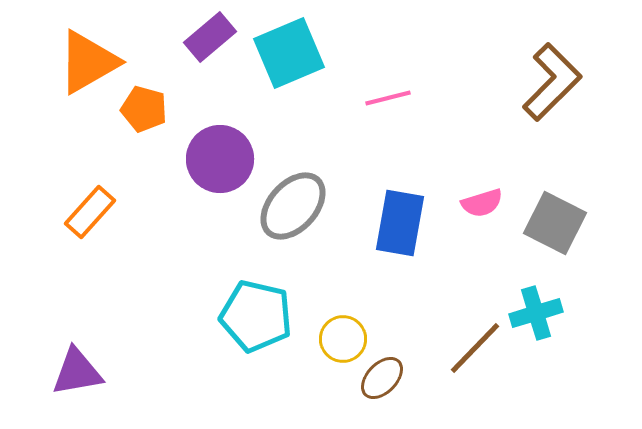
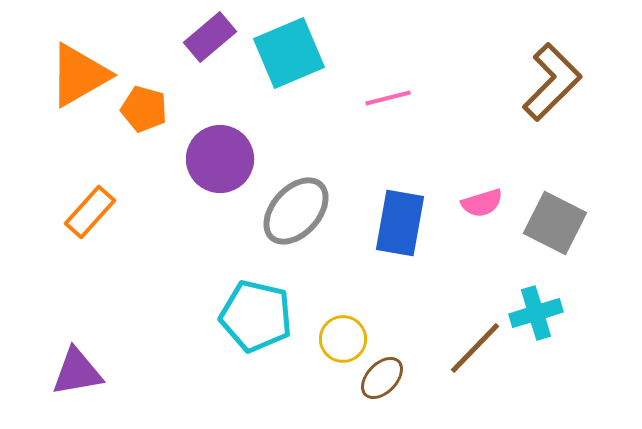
orange triangle: moved 9 px left, 13 px down
gray ellipse: moved 3 px right, 5 px down
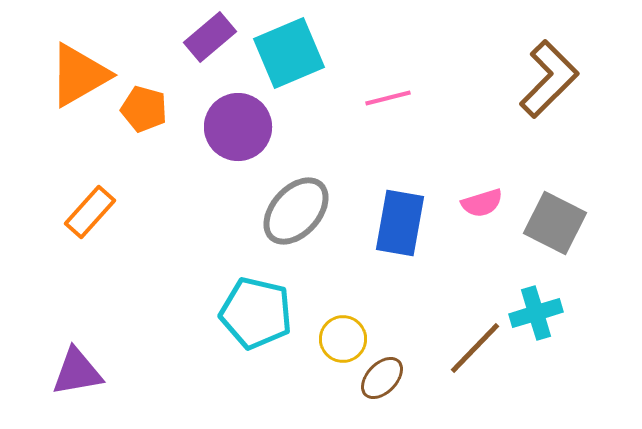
brown L-shape: moved 3 px left, 3 px up
purple circle: moved 18 px right, 32 px up
cyan pentagon: moved 3 px up
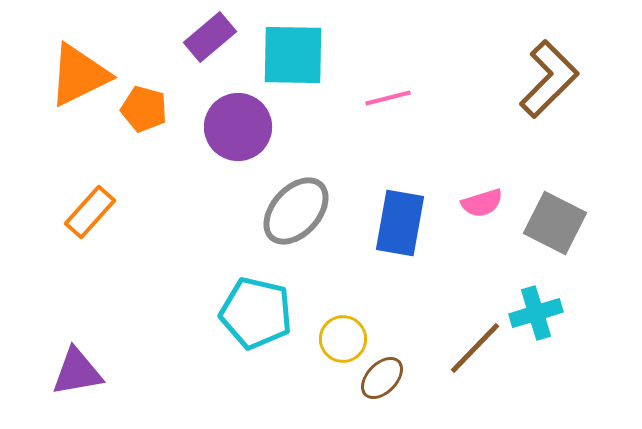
cyan square: moved 4 px right, 2 px down; rotated 24 degrees clockwise
orange triangle: rotated 4 degrees clockwise
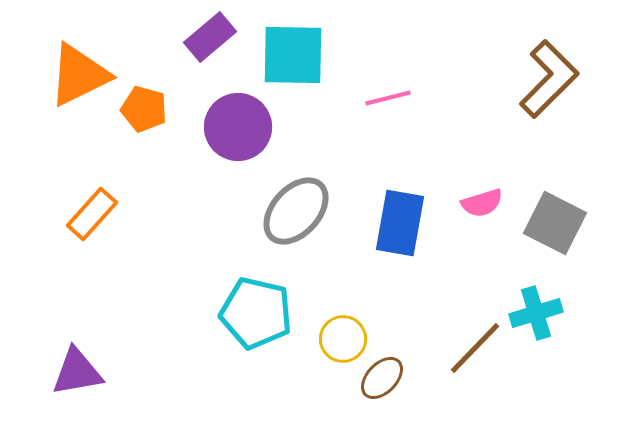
orange rectangle: moved 2 px right, 2 px down
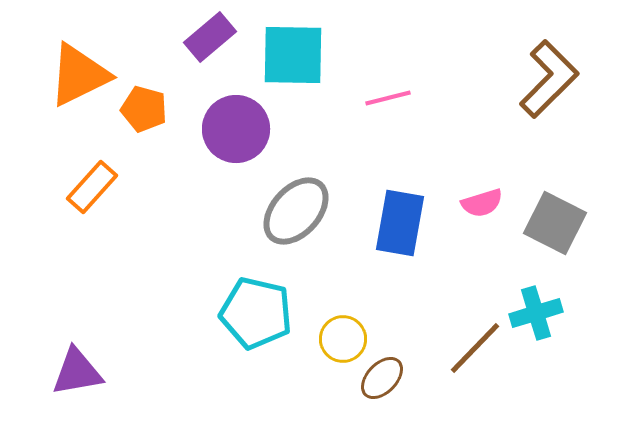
purple circle: moved 2 px left, 2 px down
orange rectangle: moved 27 px up
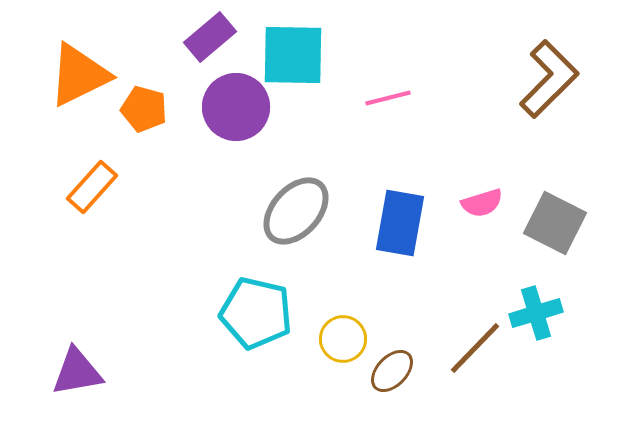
purple circle: moved 22 px up
brown ellipse: moved 10 px right, 7 px up
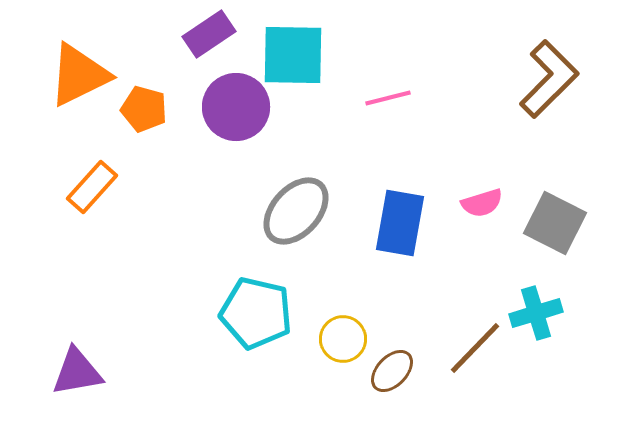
purple rectangle: moved 1 px left, 3 px up; rotated 6 degrees clockwise
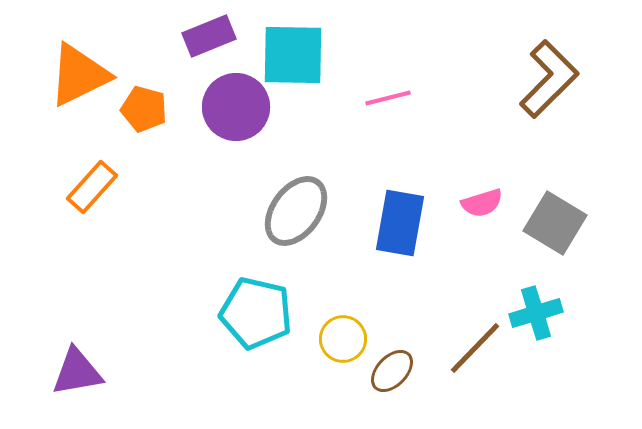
purple rectangle: moved 2 px down; rotated 12 degrees clockwise
gray ellipse: rotated 6 degrees counterclockwise
gray square: rotated 4 degrees clockwise
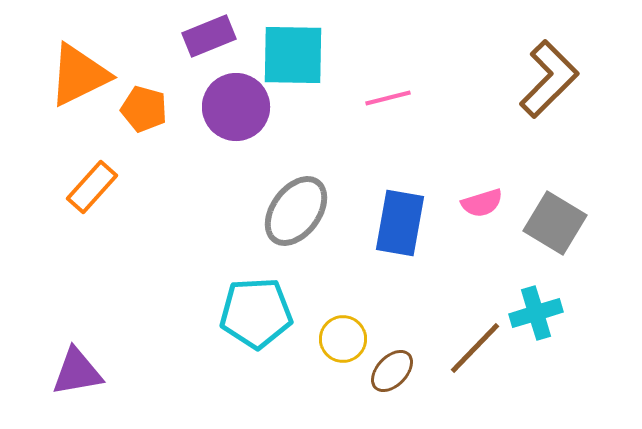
cyan pentagon: rotated 16 degrees counterclockwise
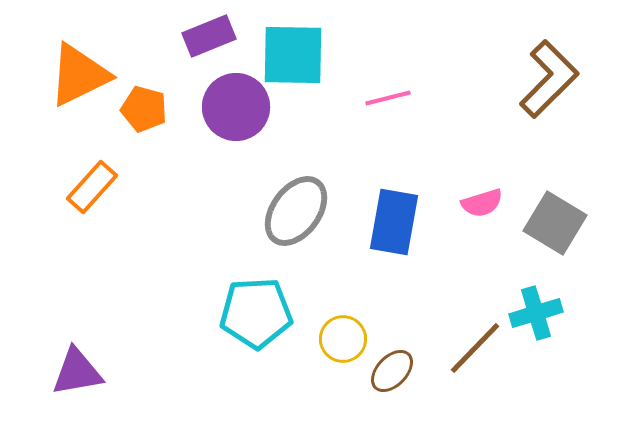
blue rectangle: moved 6 px left, 1 px up
